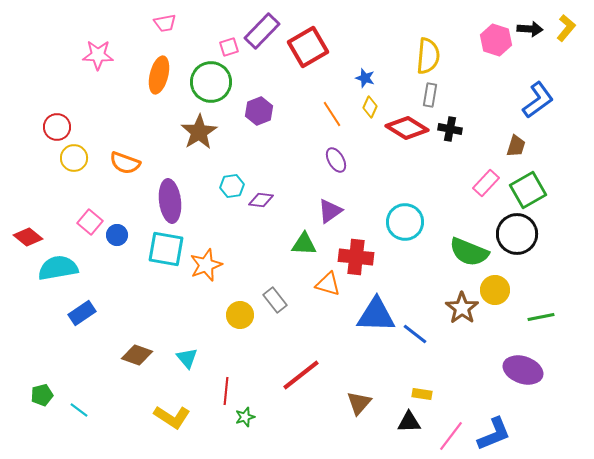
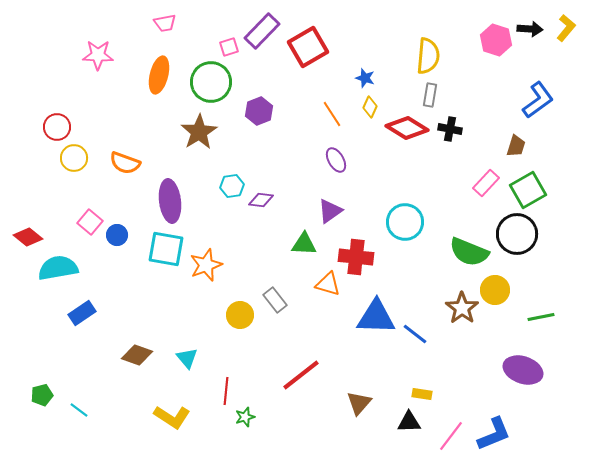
blue triangle at (376, 315): moved 2 px down
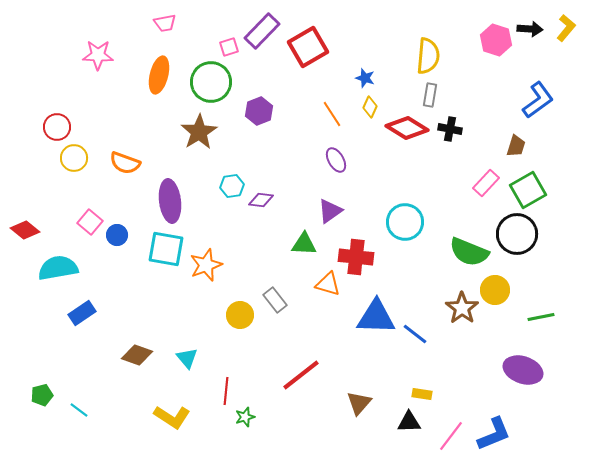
red diamond at (28, 237): moved 3 px left, 7 px up
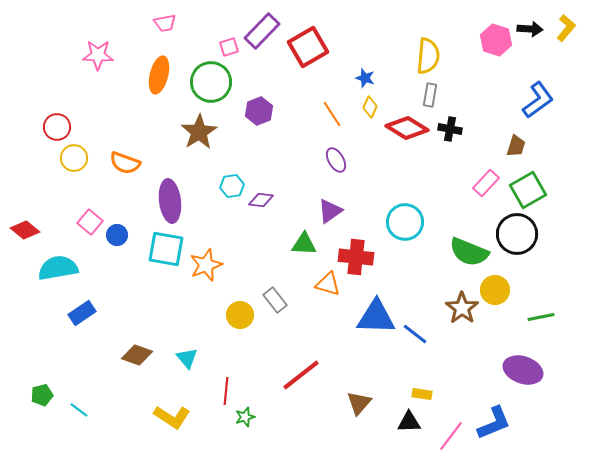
blue L-shape at (494, 434): moved 11 px up
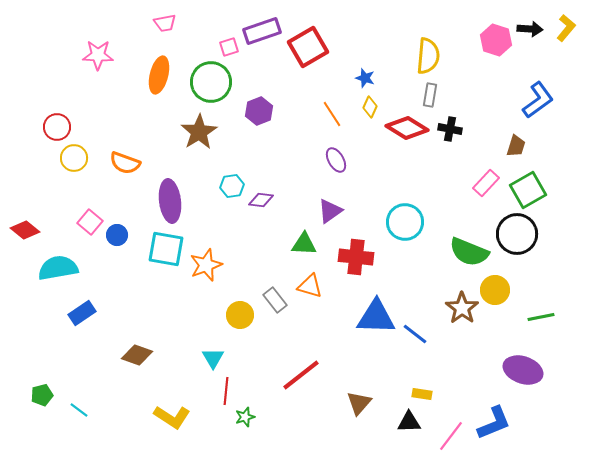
purple rectangle at (262, 31): rotated 27 degrees clockwise
orange triangle at (328, 284): moved 18 px left, 2 px down
cyan triangle at (187, 358): moved 26 px right; rotated 10 degrees clockwise
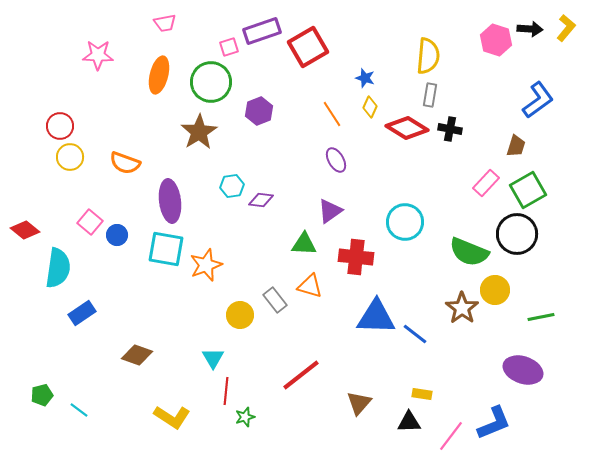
red circle at (57, 127): moved 3 px right, 1 px up
yellow circle at (74, 158): moved 4 px left, 1 px up
cyan semicircle at (58, 268): rotated 108 degrees clockwise
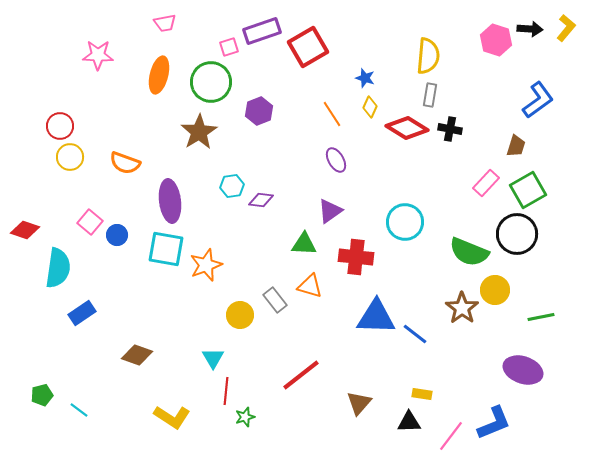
red diamond at (25, 230): rotated 20 degrees counterclockwise
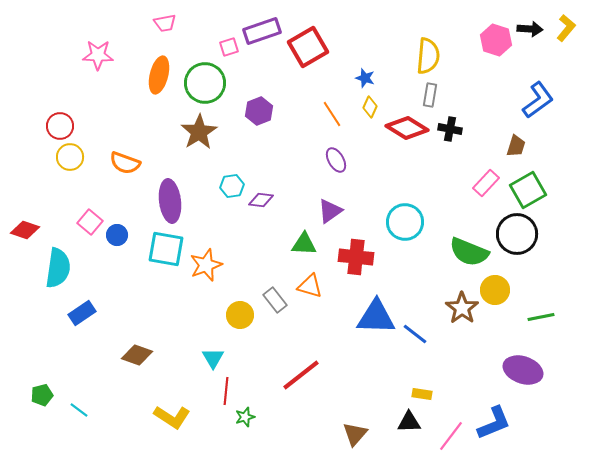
green circle at (211, 82): moved 6 px left, 1 px down
brown triangle at (359, 403): moved 4 px left, 31 px down
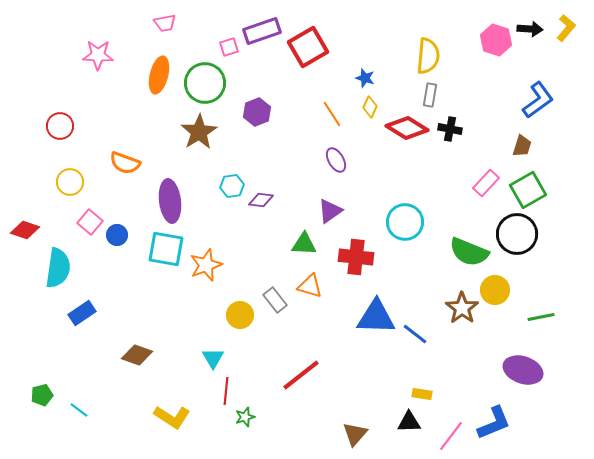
purple hexagon at (259, 111): moved 2 px left, 1 px down
brown trapezoid at (516, 146): moved 6 px right
yellow circle at (70, 157): moved 25 px down
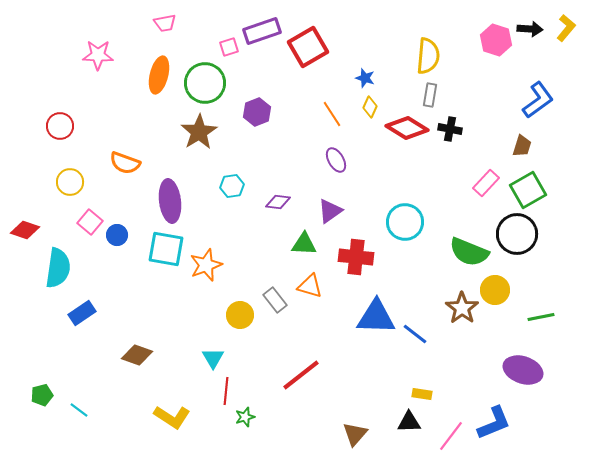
purple diamond at (261, 200): moved 17 px right, 2 px down
